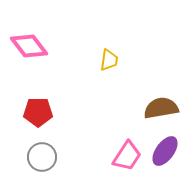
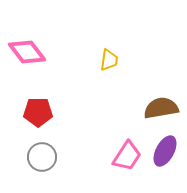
pink diamond: moved 2 px left, 6 px down
purple ellipse: rotated 8 degrees counterclockwise
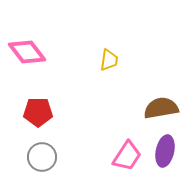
purple ellipse: rotated 16 degrees counterclockwise
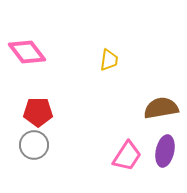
gray circle: moved 8 px left, 12 px up
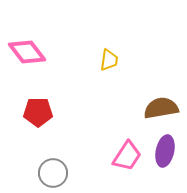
gray circle: moved 19 px right, 28 px down
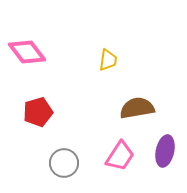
yellow trapezoid: moved 1 px left
brown semicircle: moved 24 px left
red pentagon: rotated 16 degrees counterclockwise
pink trapezoid: moved 7 px left
gray circle: moved 11 px right, 10 px up
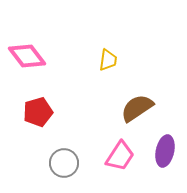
pink diamond: moved 4 px down
brown semicircle: rotated 24 degrees counterclockwise
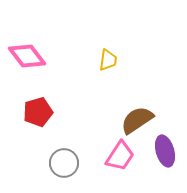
brown semicircle: moved 12 px down
purple ellipse: rotated 28 degrees counterclockwise
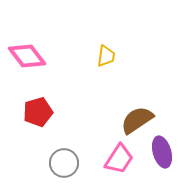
yellow trapezoid: moved 2 px left, 4 px up
purple ellipse: moved 3 px left, 1 px down
pink trapezoid: moved 1 px left, 3 px down
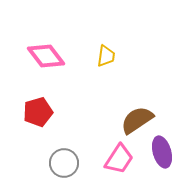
pink diamond: moved 19 px right
